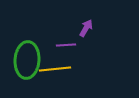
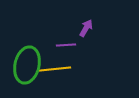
green ellipse: moved 5 px down; rotated 9 degrees clockwise
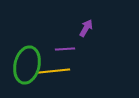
purple line: moved 1 px left, 4 px down
yellow line: moved 1 px left, 2 px down
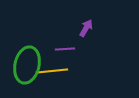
yellow line: moved 2 px left
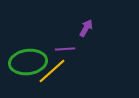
green ellipse: moved 1 px right, 3 px up; rotated 69 degrees clockwise
yellow line: rotated 36 degrees counterclockwise
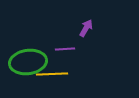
yellow line: moved 3 px down; rotated 40 degrees clockwise
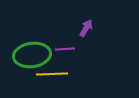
green ellipse: moved 4 px right, 7 px up
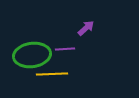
purple arrow: rotated 18 degrees clockwise
